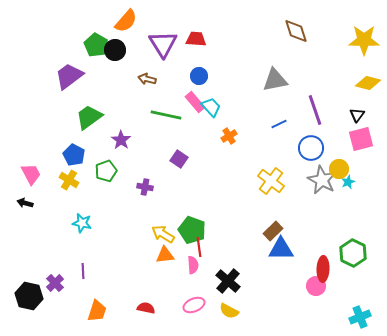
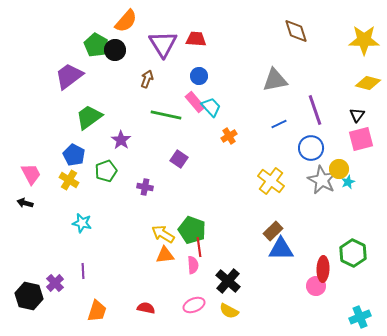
brown arrow at (147, 79): rotated 96 degrees clockwise
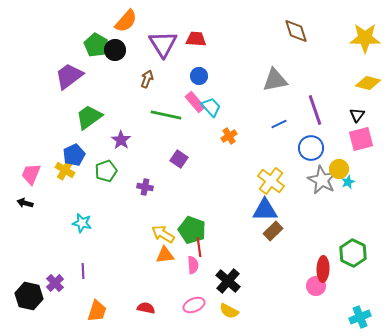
yellow star at (364, 40): moved 1 px right, 2 px up
blue pentagon at (74, 155): rotated 20 degrees clockwise
pink trapezoid at (31, 174): rotated 130 degrees counterclockwise
yellow cross at (69, 180): moved 4 px left, 10 px up
blue triangle at (281, 249): moved 16 px left, 39 px up
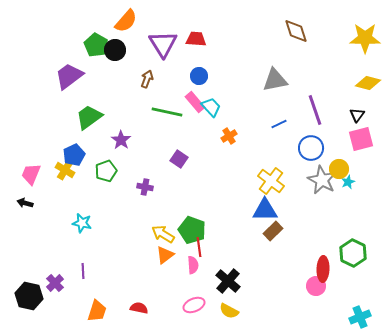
green line at (166, 115): moved 1 px right, 3 px up
orange triangle at (165, 255): rotated 30 degrees counterclockwise
red semicircle at (146, 308): moved 7 px left
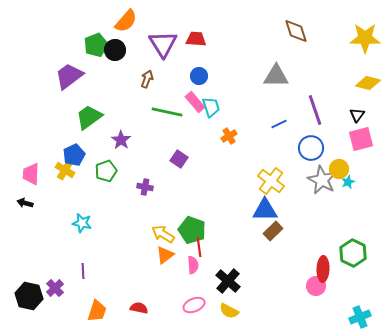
green pentagon at (96, 45): rotated 20 degrees clockwise
gray triangle at (275, 80): moved 1 px right, 4 px up; rotated 12 degrees clockwise
cyan trapezoid at (211, 107): rotated 25 degrees clockwise
pink trapezoid at (31, 174): rotated 20 degrees counterclockwise
purple cross at (55, 283): moved 5 px down
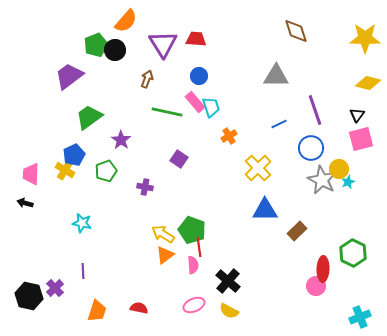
yellow cross at (271, 181): moved 13 px left, 13 px up; rotated 8 degrees clockwise
brown rectangle at (273, 231): moved 24 px right
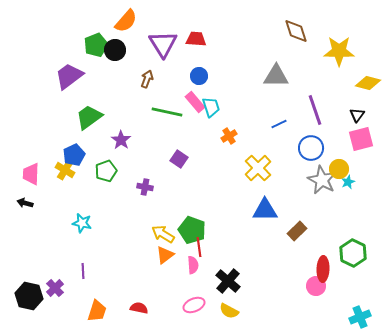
yellow star at (365, 38): moved 26 px left, 13 px down
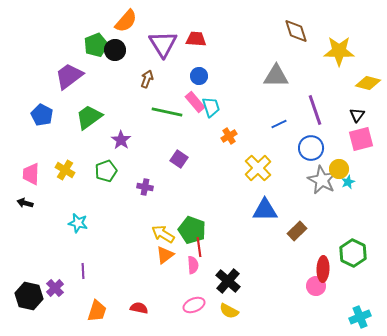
blue pentagon at (74, 155): moved 32 px left, 40 px up; rotated 20 degrees counterclockwise
cyan star at (82, 223): moved 4 px left
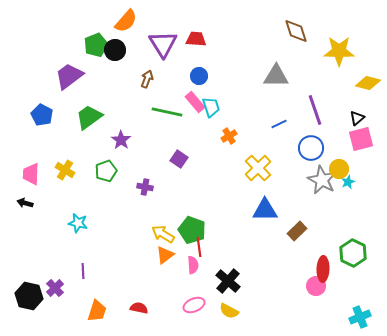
black triangle at (357, 115): moved 3 px down; rotated 14 degrees clockwise
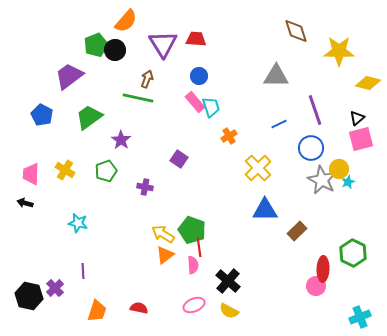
green line at (167, 112): moved 29 px left, 14 px up
